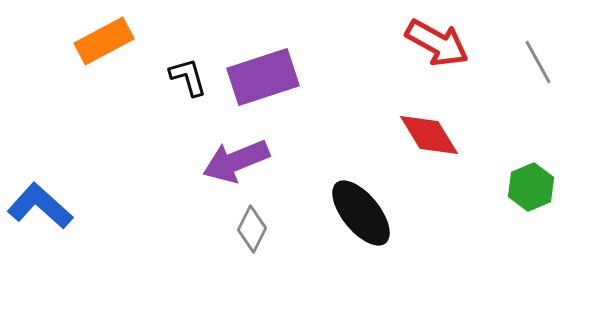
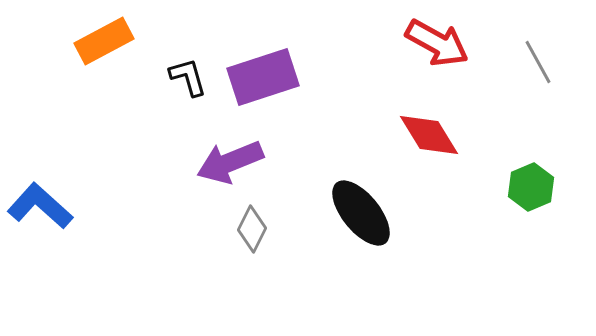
purple arrow: moved 6 px left, 1 px down
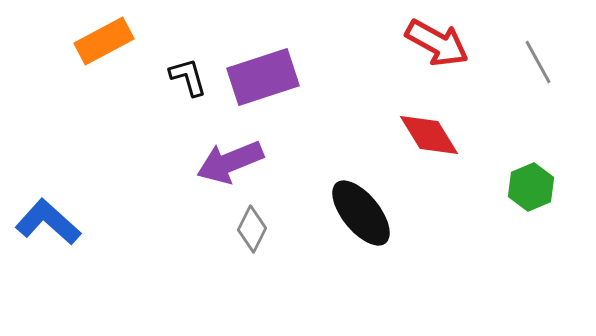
blue L-shape: moved 8 px right, 16 px down
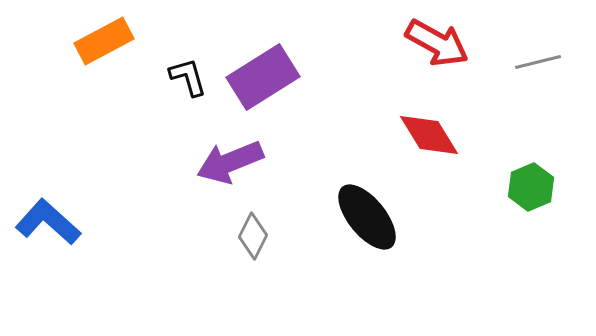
gray line: rotated 75 degrees counterclockwise
purple rectangle: rotated 14 degrees counterclockwise
black ellipse: moved 6 px right, 4 px down
gray diamond: moved 1 px right, 7 px down
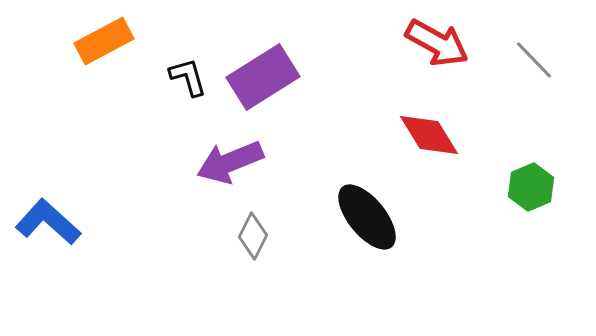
gray line: moved 4 px left, 2 px up; rotated 60 degrees clockwise
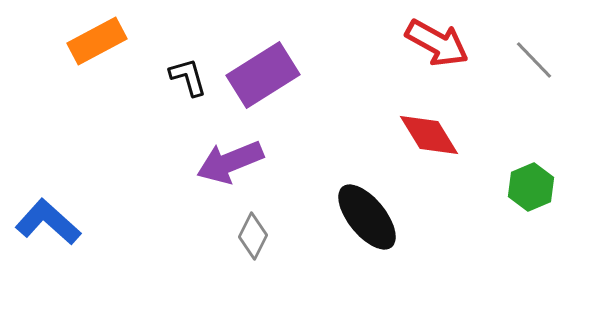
orange rectangle: moved 7 px left
purple rectangle: moved 2 px up
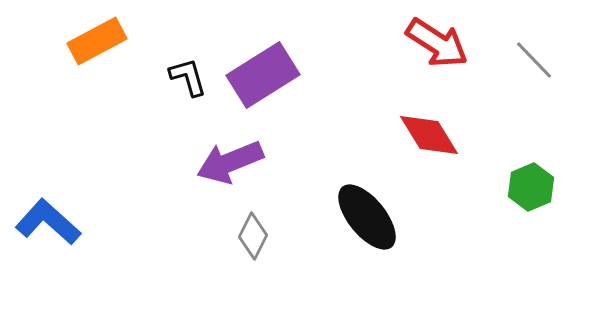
red arrow: rotated 4 degrees clockwise
